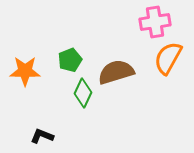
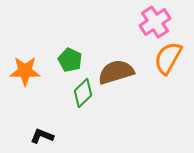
pink cross: rotated 24 degrees counterclockwise
green pentagon: rotated 25 degrees counterclockwise
green diamond: rotated 20 degrees clockwise
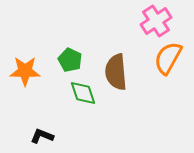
pink cross: moved 1 px right, 1 px up
brown semicircle: rotated 78 degrees counterclockwise
green diamond: rotated 64 degrees counterclockwise
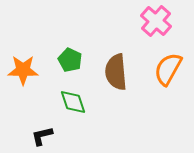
pink cross: rotated 16 degrees counterclockwise
orange semicircle: moved 11 px down
orange star: moved 2 px left, 1 px up
green diamond: moved 10 px left, 9 px down
black L-shape: rotated 35 degrees counterclockwise
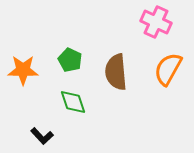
pink cross: moved 1 px down; rotated 16 degrees counterclockwise
black L-shape: rotated 120 degrees counterclockwise
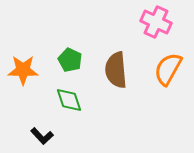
brown semicircle: moved 2 px up
green diamond: moved 4 px left, 2 px up
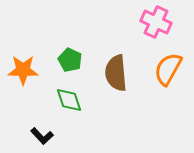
brown semicircle: moved 3 px down
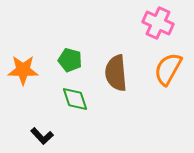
pink cross: moved 2 px right, 1 px down
green pentagon: rotated 10 degrees counterclockwise
green diamond: moved 6 px right, 1 px up
